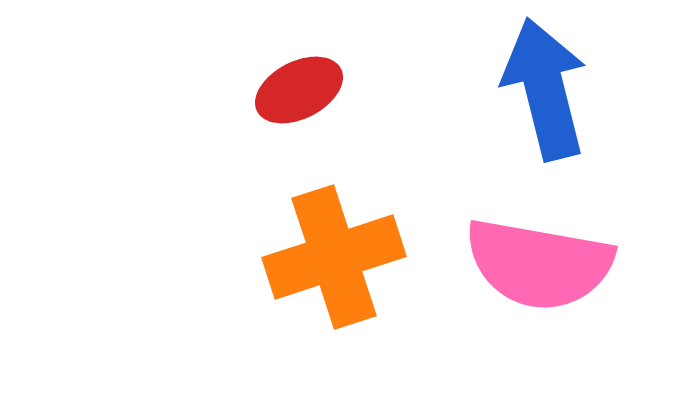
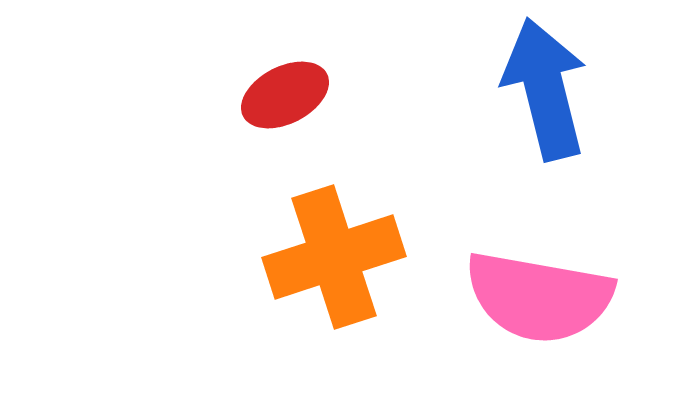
red ellipse: moved 14 px left, 5 px down
pink semicircle: moved 33 px down
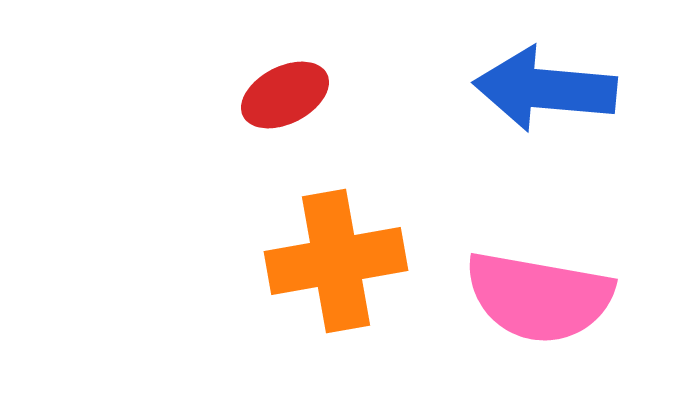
blue arrow: rotated 71 degrees counterclockwise
orange cross: moved 2 px right, 4 px down; rotated 8 degrees clockwise
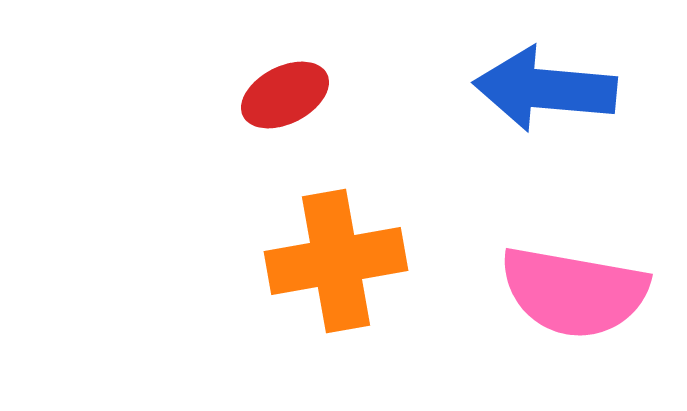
pink semicircle: moved 35 px right, 5 px up
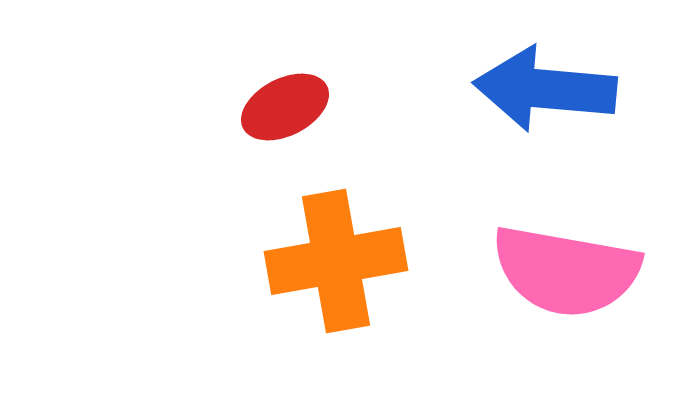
red ellipse: moved 12 px down
pink semicircle: moved 8 px left, 21 px up
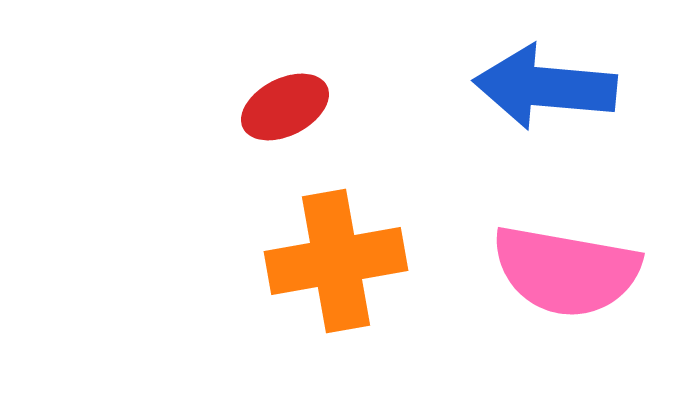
blue arrow: moved 2 px up
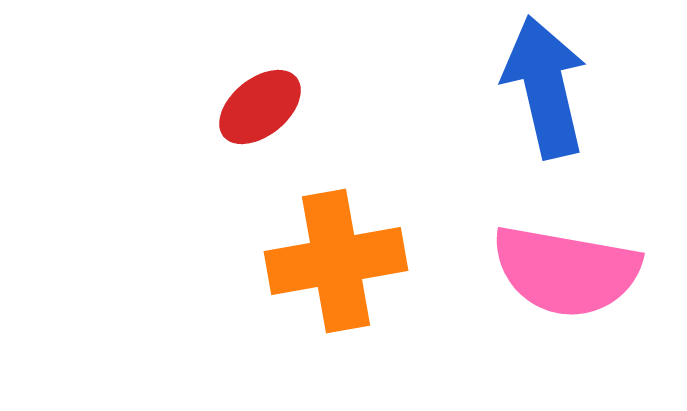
blue arrow: rotated 72 degrees clockwise
red ellipse: moved 25 px left; rotated 12 degrees counterclockwise
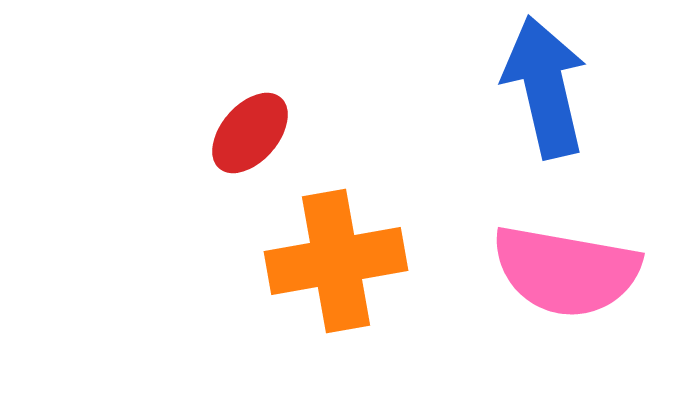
red ellipse: moved 10 px left, 26 px down; rotated 10 degrees counterclockwise
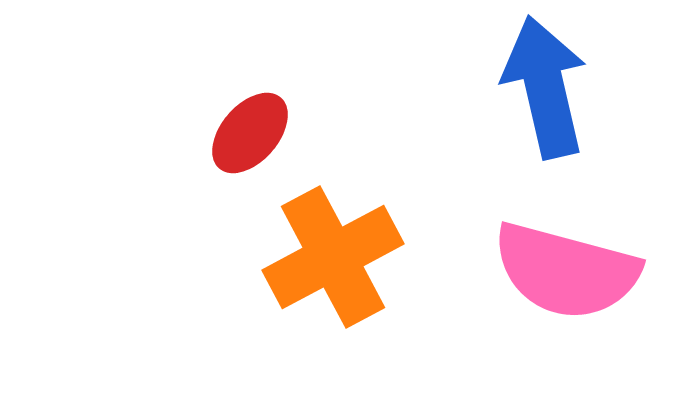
orange cross: moved 3 px left, 4 px up; rotated 18 degrees counterclockwise
pink semicircle: rotated 5 degrees clockwise
